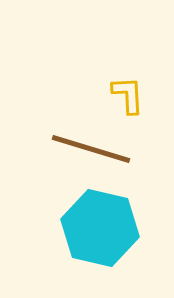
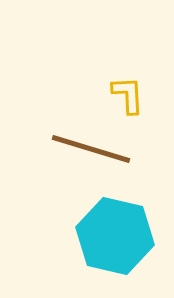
cyan hexagon: moved 15 px right, 8 px down
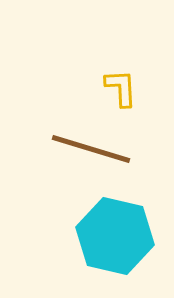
yellow L-shape: moved 7 px left, 7 px up
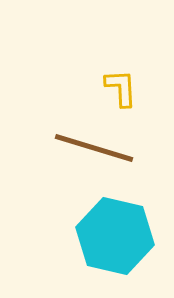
brown line: moved 3 px right, 1 px up
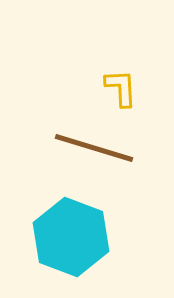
cyan hexagon: moved 44 px left, 1 px down; rotated 8 degrees clockwise
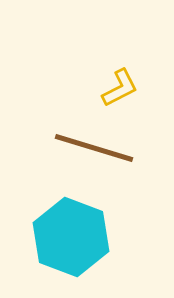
yellow L-shape: moved 1 px left; rotated 66 degrees clockwise
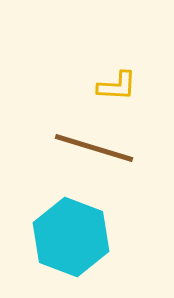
yellow L-shape: moved 3 px left, 2 px up; rotated 30 degrees clockwise
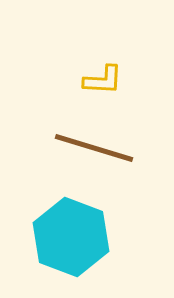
yellow L-shape: moved 14 px left, 6 px up
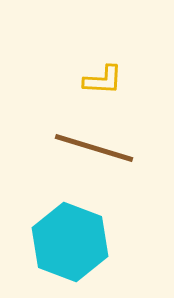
cyan hexagon: moved 1 px left, 5 px down
